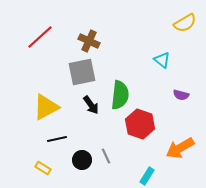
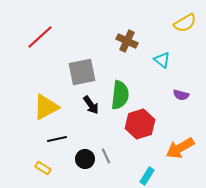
brown cross: moved 38 px right
red hexagon: rotated 24 degrees clockwise
black circle: moved 3 px right, 1 px up
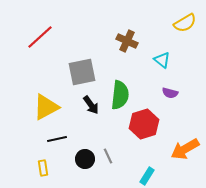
purple semicircle: moved 11 px left, 2 px up
red hexagon: moved 4 px right
orange arrow: moved 5 px right, 1 px down
gray line: moved 2 px right
yellow rectangle: rotated 49 degrees clockwise
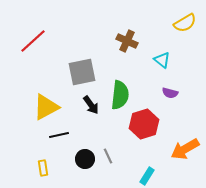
red line: moved 7 px left, 4 px down
black line: moved 2 px right, 4 px up
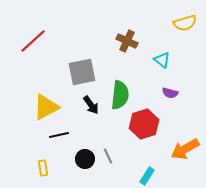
yellow semicircle: rotated 15 degrees clockwise
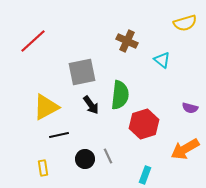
purple semicircle: moved 20 px right, 15 px down
cyan rectangle: moved 2 px left, 1 px up; rotated 12 degrees counterclockwise
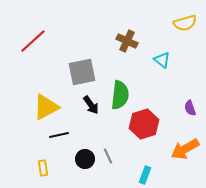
purple semicircle: rotated 56 degrees clockwise
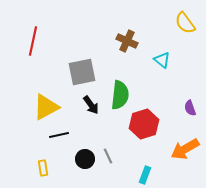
yellow semicircle: rotated 70 degrees clockwise
red line: rotated 36 degrees counterclockwise
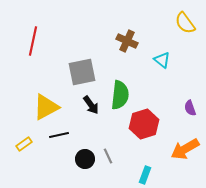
yellow rectangle: moved 19 px left, 24 px up; rotated 63 degrees clockwise
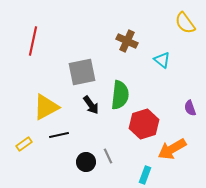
orange arrow: moved 13 px left
black circle: moved 1 px right, 3 px down
